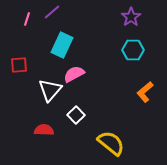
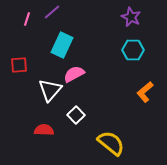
purple star: rotated 12 degrees counterclockwise
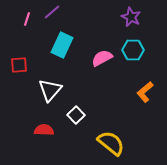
pink semicircle: moved 28 px right, 16 px up
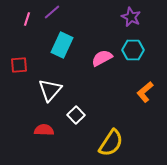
yellow semicircle: rotated 84 degrees clockwise
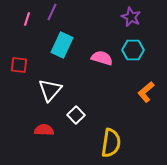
purple line: rotated 24 degrees counterclockwise
pink semicircle: rotated 45 degrees clockwise
red square: rotated 12 degrees clockwise
orange L-shape: moved 1 px right
yellow semicircle: rotated 24 degrees counterclockwise
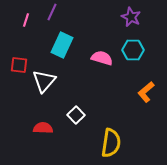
pink line: moved 1 px left, 1 px down
white triangle: moved 6 px left, 9 px up
red semicircle: moved 1 px left, 2 px up
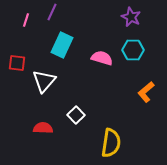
red square: moved 2 px left, 2 px up
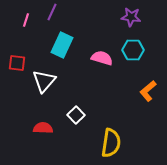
purple star: rotated 18 degrees counterclockwise
orange L-shape: moved 2 px right, 1 px up
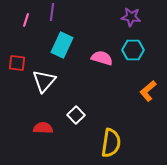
purple line: rotated 18 degrees counterclockwise
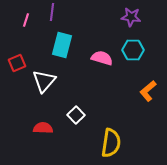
cyan rectangle: rotated 10 degrees counterclockwise
red square: rotated 30 degrees counterclockwise
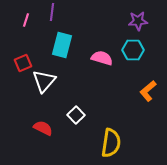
purple star: moved 7 px right, 4 px down; rotated 12 degrees counterclockwise
red square: moved 6 px right
red semicircle: rotated 24 degrees clockwise
